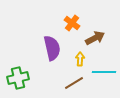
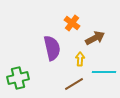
brown line: moved 1 px down
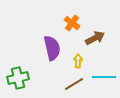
yellow arrow: moved 2 px left, 2 px down
cyan line: moved 5 px down
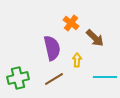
orange cross: moved 1 px left
brown arrow: rotated 72 degrees clockwise
yellow arrow: moved 1 px left, 1 px up
cyan line: moved 1 px right
brown line: moved 20 px left, 5 px up
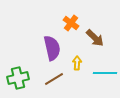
yellow arrow: moved 3 px down
cyan line: moved 4 px up
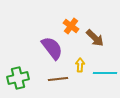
orange cross: moved 3 px down
purple semicircle: rotated 25 degrees counterclockwise
yellow arrow: moved 3 px right, 2 px down
brown line: moved 4 px right; rotated 24 degrees clockwise
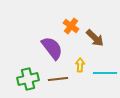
green cross: moved 10 px right, 1 px down
